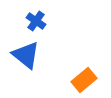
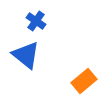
orange rectangle: moved 1 px down
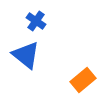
orange rectangle: moved 1 px left, 1 px up
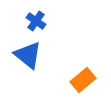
blue triangle: moved 2 px right
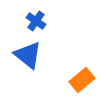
orange rectangle: moved 1 px left
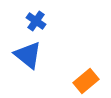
orange rectangle: moved 4 px right, 1 px down
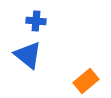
blue cross: rotated 30 degrees counterclockwise
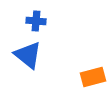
orange rectangle: moved 7 px right, 4 px up; rotated 25 degrees clockwise
